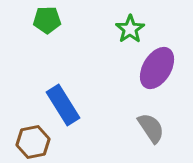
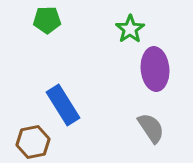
purple ellipse: moved 2 px left, 1 px down; rotated 36 degrees counterclockwise
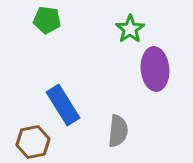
green pentagon: rotated 8 degrees clockwise
gray semicircle: moved 33 px left, 3 px down; rotated 40 degrees clockwise
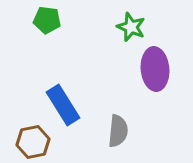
green star: moved 1 px right, 2 px up; rotated 16 degrees counterclockwise
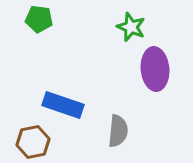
green pentagon: moved 8 px left, 1 px up
blue rectangle: rotated 39 degrees counterclockwise
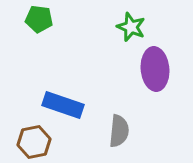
gray semicircle: moved 1 px right
brown hexagon: moved 1 px right
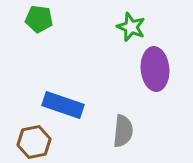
gray semicircle: moved 4 px right
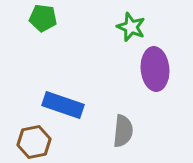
green pentagon: moved 4 px right, 1 px up
